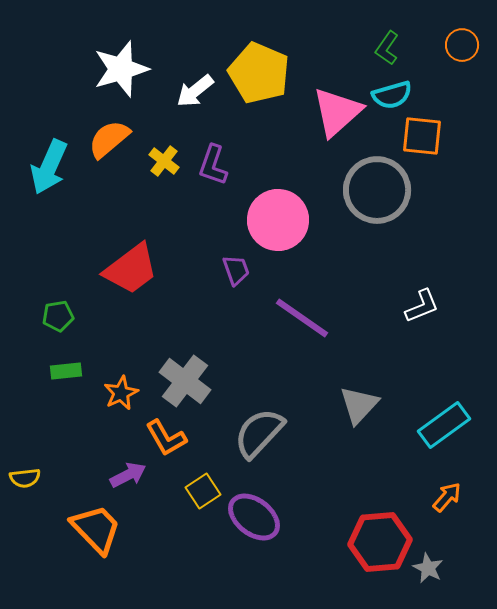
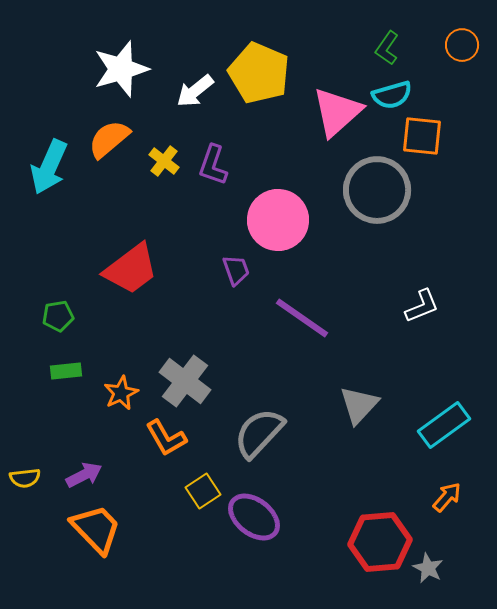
purple arrow: moved 44 px left
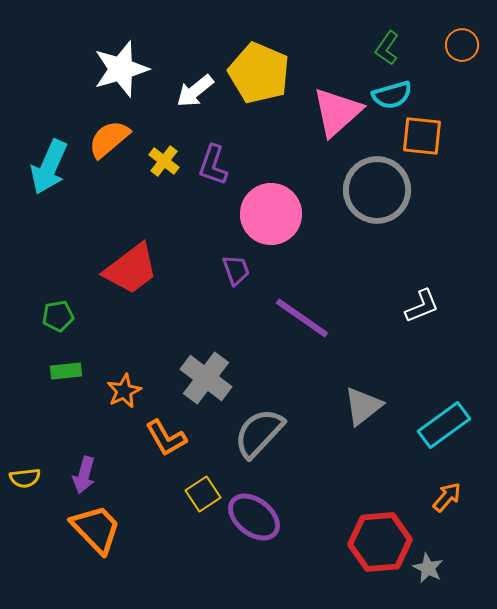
pink circle: moved 7 px left, 6 px up
gray cross: moved 21 px right, 3 px up
orange star: moved 3 px right, 2 px up
gray triangle: moved 4 px right, 1 px down; rotated 9 degrees clockwise
purple arrow: rotated 132 degrees clockwise
yellow square: moved 3 px down
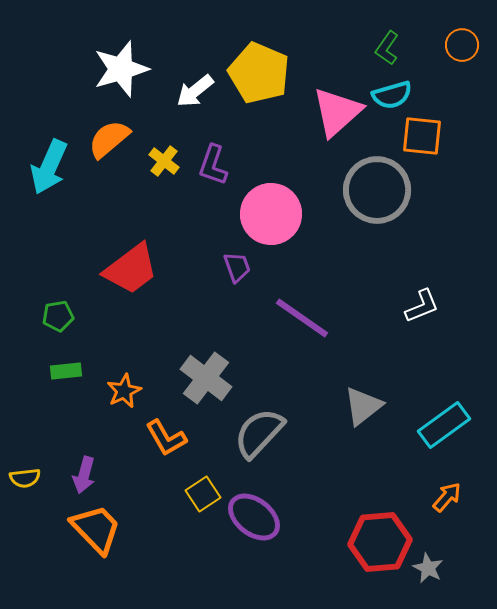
purple trapezoid: moved 1 px right, 3 px up
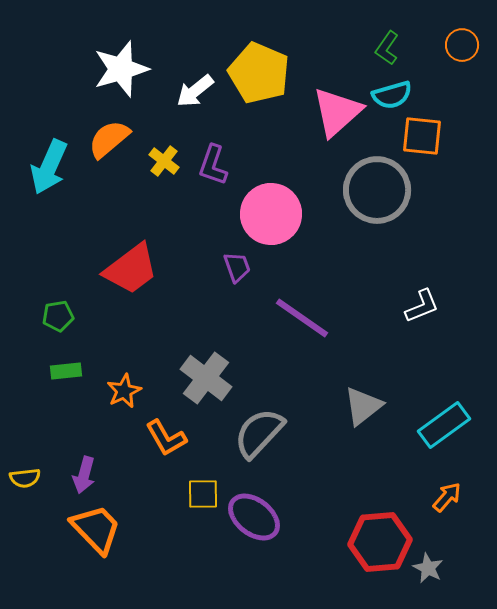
yellow square: rotated 32 degrees clockwise
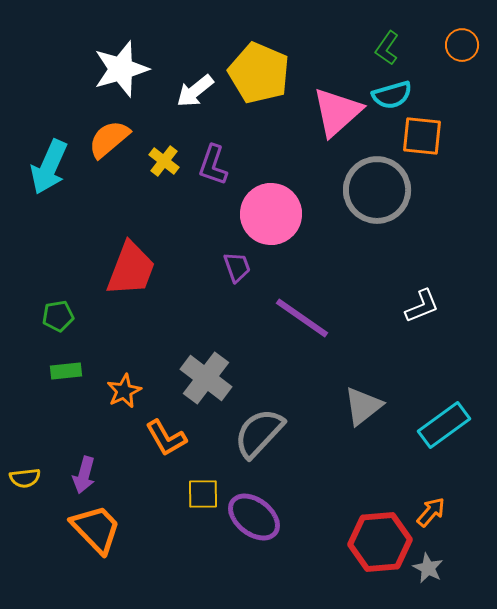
red trapezoid: rotated 32 degrees counterclockwise
orange arrow: moved 16 px left, 15 px down
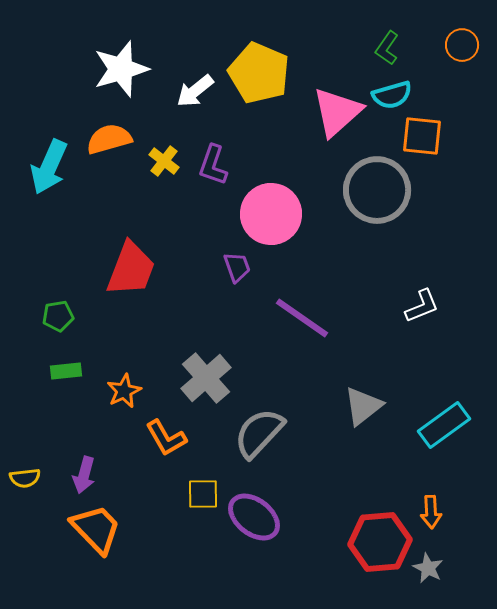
orange semicircle: rotated 24 degrees clockwise
gray cross: rotated 12 degrees clockwise
orange arrow: rotated 136 degrees clockwise
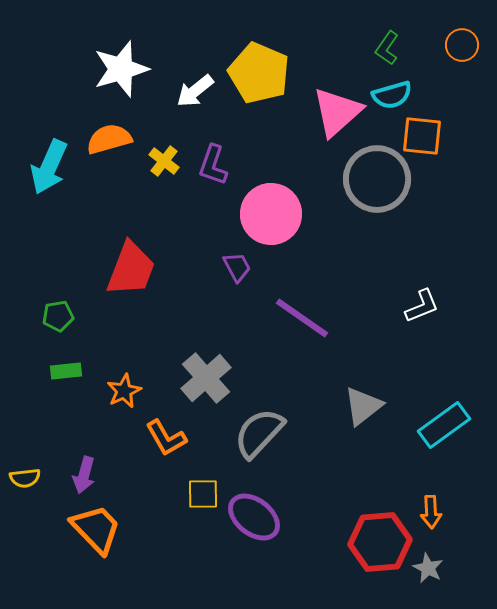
gray circle: moved 11 px up
purple trapezoid: rotated 8 degrees counterclockwise
